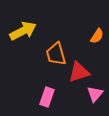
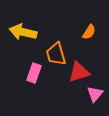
yellow arrow: moved 1 px down; rotated 140 degrees counterclockwise
orange semicircle: moved 8 px left, 4 px up
pink rectangle: moved 13 px left, 24 px up
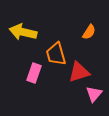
pink triangle: moved 1 px left
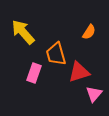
yellow arrow: rotated 36 degrees clockwise
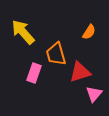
red triangle: moved 1 px right
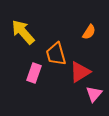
red triangle: rotated 15 degrees counterclockwise
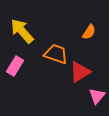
yellow arrow: moved 1 px left, 1 px up
orange trapezoid: rotated 125 degrees clockwise
pink rectangle: moved 19 px left, 7 px up; rotated 12 degrees clockwise
pink triangle: moved 3 px right, 2 px down
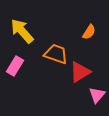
pink triangle: moved 1 px up
